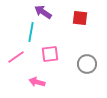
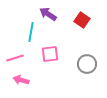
purple arrow: moved 5 px right, 2 px down
red square: moved 2 px right, 2 px down; rotated 28 degrees clockwise
pink line: moved 1 px left, 1 px down; rotated 18 degrees clockwise
pink arrow: moved 16 px left, 2 px up
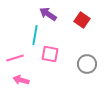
cyan line: moved 4 px right, 3 px down
pink square: rotated 18 degrees clockwise
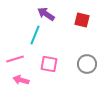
purple arrow: moved 2 px left
red square: rotated 21 degrees counterclockwise
cyan line: rotated 12 degrees clockwise
pink square: moved 1 px left, 10 px down
pink line: moved 1 px down
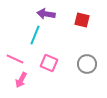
purple arrow: rotated 24 degrees counterclockwise
pink line: rotated 42 degrees clockwise
pink square: moved 1 px up; rotated 12 degrees clockwise
pink arrow: rotated 77 degrees counterclockwise
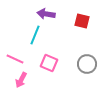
red square: moved 1 px down
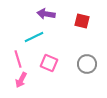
cyan line: moved 1 px left, 2 px down; rotated 42 degrees clockwise
pink line: moved 3 px right; rotated 48 degrees clockwise
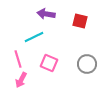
red square: moved 2 px left
